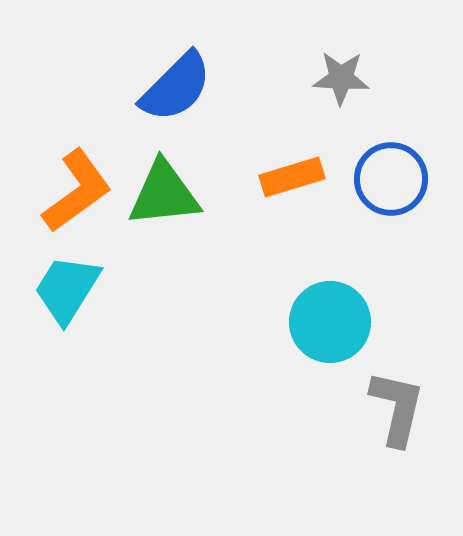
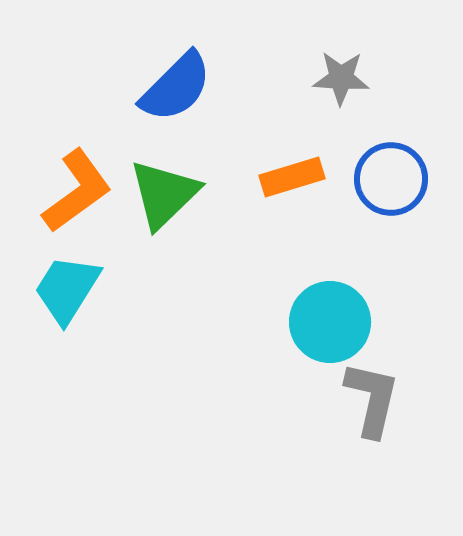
green triangle: rotated 38 degrees counterclockwise
gray L-shape: moved 25 px left, 9 px up
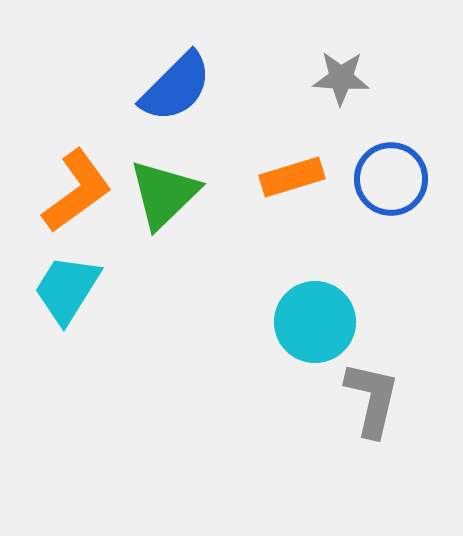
cyan circle: moved 15 px left
